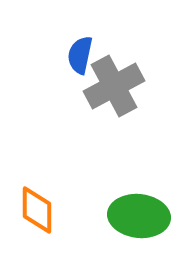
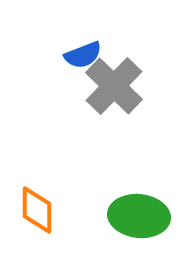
blue semicircle: moved 3 px right; rotated 123 degrees counterclockwise
gray cross: rotated 18 degrees counterclockwise
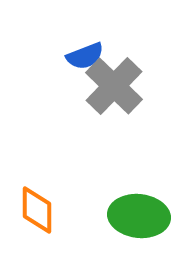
blue semicircle: moved 2 px right, 1 px down
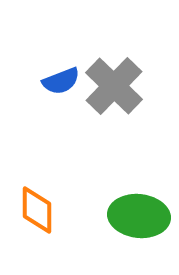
blue semicircle: moved 24 px left, 25 px down
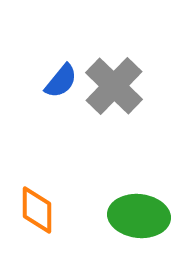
blue semicircle: rotated 30 degrees counterclockwise
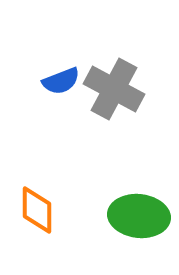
blue semicircle: rotated 30 degrees clockwise
gray cross: moved 3 px down; rotated 16 degrees counterclockwise
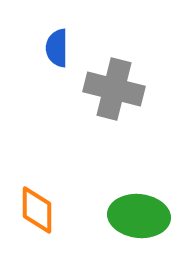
blue semicircle: moved 4 px left, 33 px up; rotated 111 degrees clockwise
gray cross: rotated 14 degrees counterclockwise
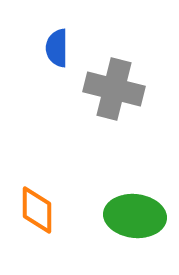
green ellipse: moved 4 px left
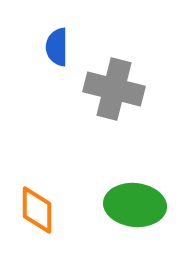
blue semicircle: moved 1 px up
green ellipse: moved 11 px up
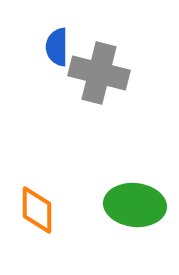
gray cross: moved 15 px left, 16 px up
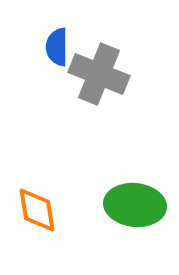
gray cross: moved 1 px down; rotated 8 degrees clockwise
orange diamond: rotated 9 degrees counterclockwise
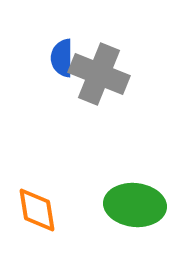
blue semicircle: moved 5 px right, 11 px down
